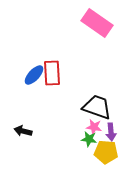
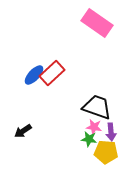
red rectangle: rotated 50 degrees clockwise
black arrow: rotated 48 degrees counterclockwise
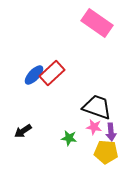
green star: moved 20 px left, 1 px up
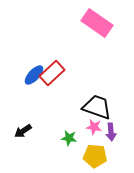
yellow pentagon: moved 11 px left, 4 px down
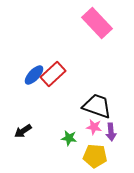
pink rectangle: rotated 12 degrees clockwise
red rectangle: moved 1 px right, 1 px down
black trapezoid: moved 1 px up
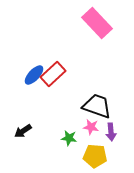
pink star: moved 3 px left
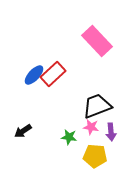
pink rectangle: moved 18 px down
black trapezoid: rotated 40 degrees counterclockwise
green star: moved 1 px up
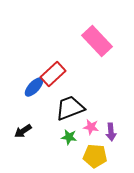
blue ellipse: moved 12 px down
black trapezoid: moved 27 px left, 2 px down
